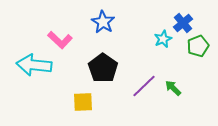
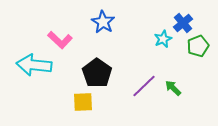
black pentagon: moved 6 px left, 5 px down
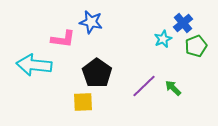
blue star: moved 12 px left; rotated 20 degrees counterclockwise
pink L-shape: moved 3 px right, 1 px up; rotated 35 degrees counterclockwise
green pentagon: moved 2 px left
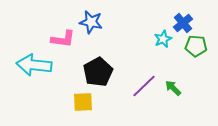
green pentagon: rotated 25 degrees clockwise
black pentagon: moved 1 px right, 1 px up; rotated 8 degrees clockwise
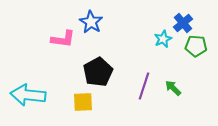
blue star: rotated 20 degrees clockwise
cyan arrow: moved 6 px left, 30 px down
purple line: rotated 28 degrees counterclockwise
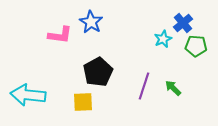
pink L-shape: moved 3 px left, 4 px up
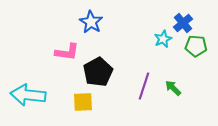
pink L-shape: moved 7 px right, 17 px down
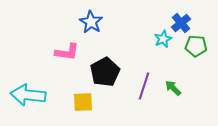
blue cross: moved 2 px left
black pentagon: moved 7 px right
